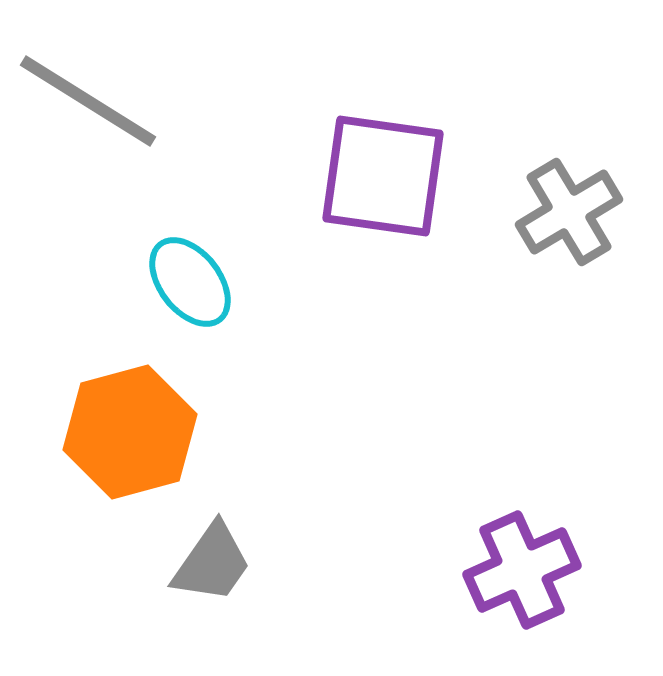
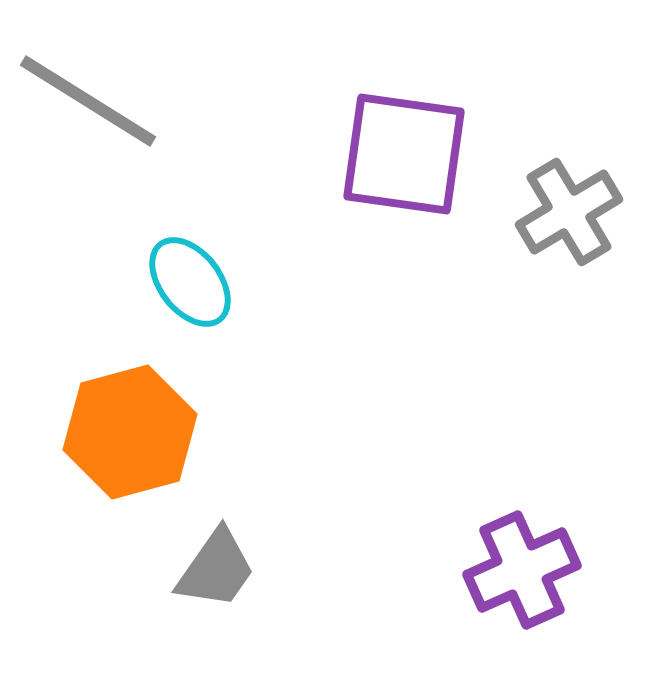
purple square: moved 21 px right, 22 px up
gray trapezoid: moved 4 px right, 6 px down
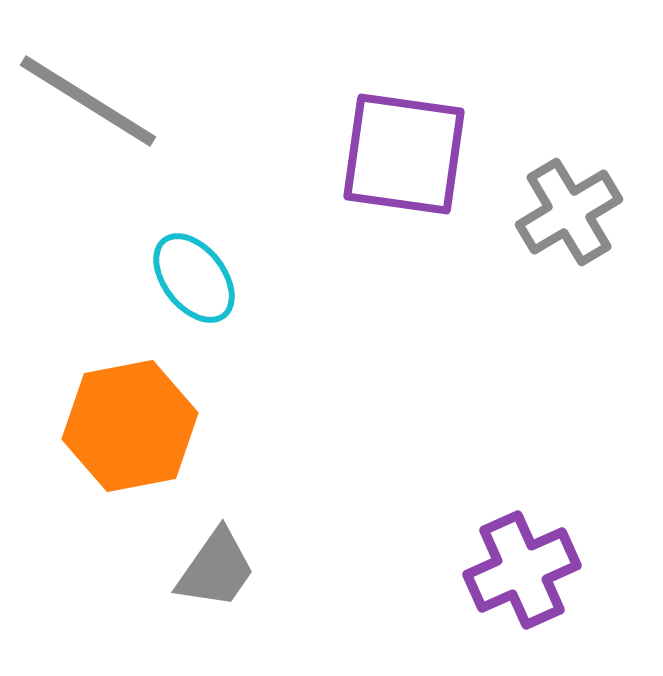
cyan ellipse: moved 4 px right, 4 px up
orange hexagon: moved 6 px up; rotated 4 degrees clockwise
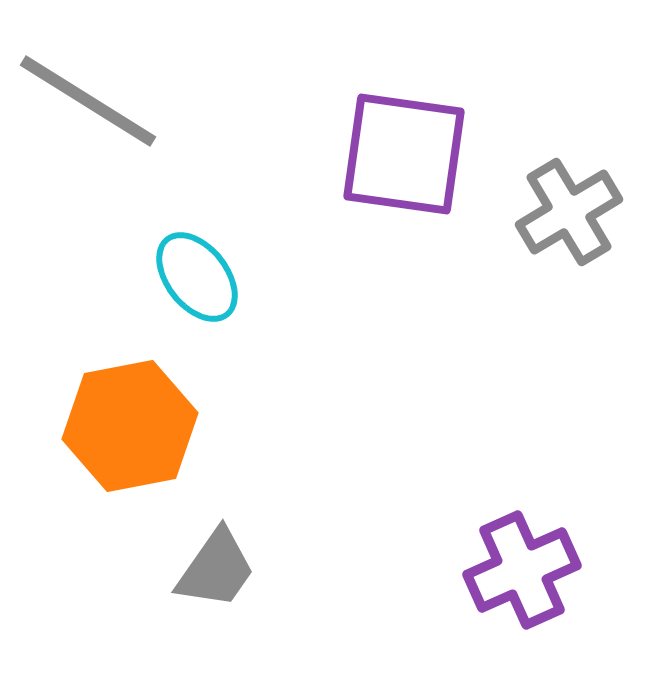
cyan ellipse: moved 3 px right, 1 px up
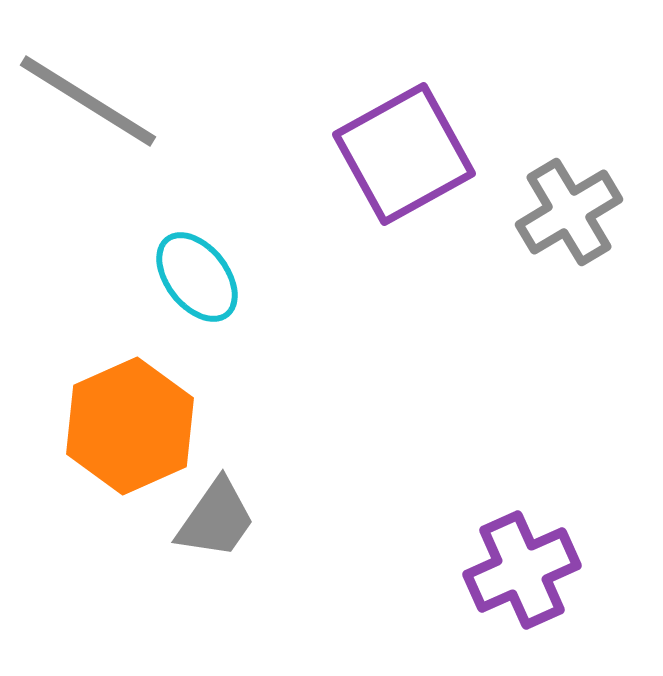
purple square: rotated 37 degrees counterclockwise
orange hexagon: rotated 13 degrees counterclockwise
gray trapezoid: moved 50 px up
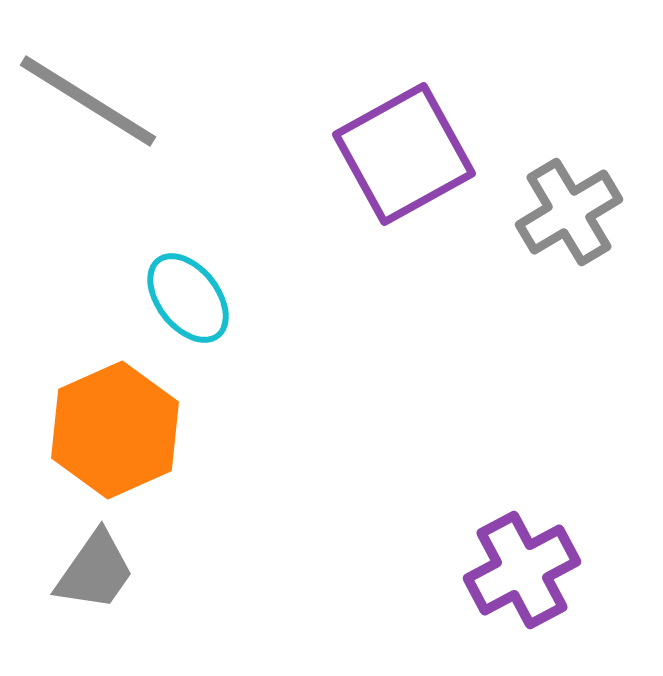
cyan ellipse: moved 9 px left, 21 px down
orange hexagon: moved 15 px left, 4 px down
gray trapezoid: moved 121 px left, 52 px down
purple cross: rotated 4 degrees counterclockwise
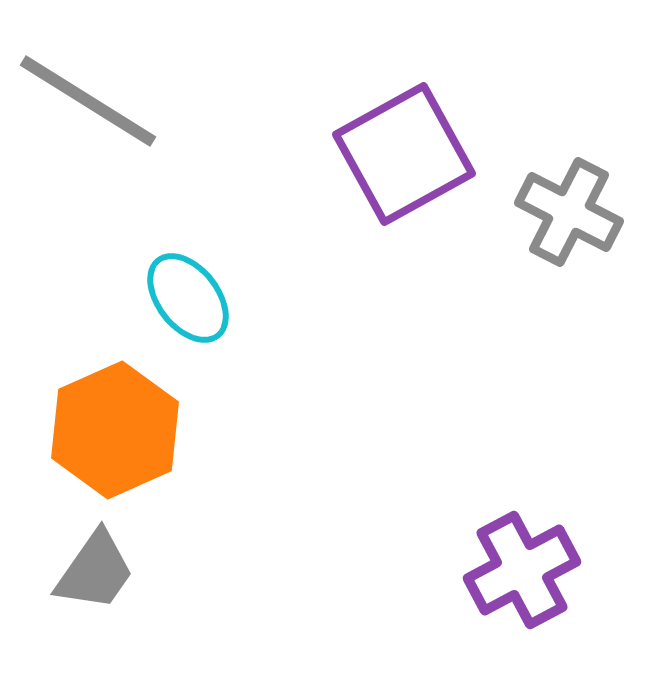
gray cross: rotated 32 degrees counterclockwise
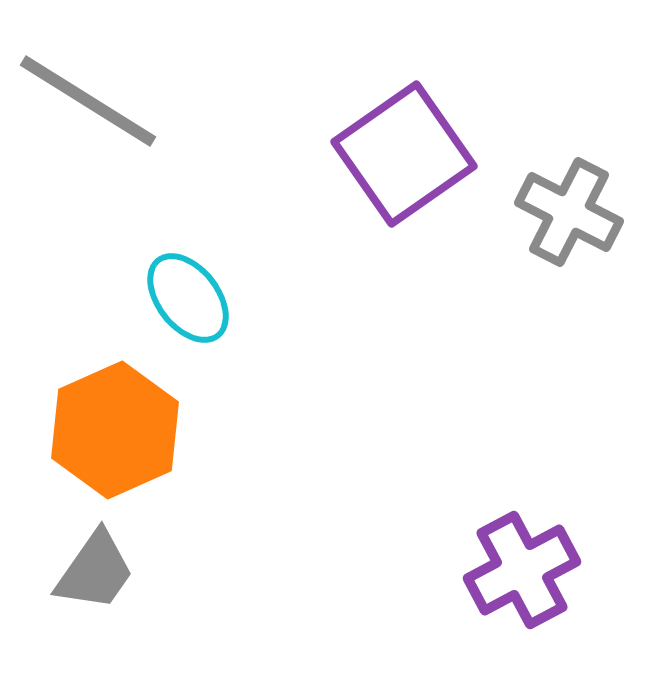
purple square: rotated 6 degrees counterclockwise
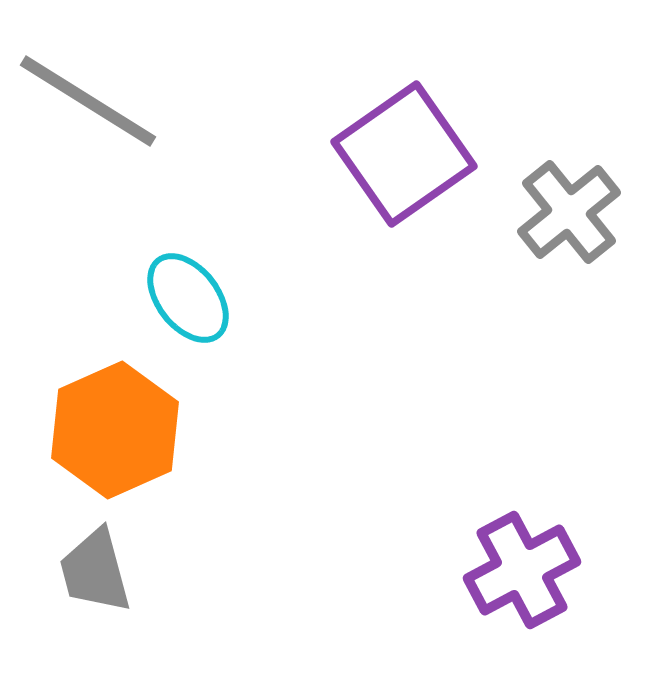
gray cross: rotated 24 degrees clockwise
gray trapezoid: rotated 130 degrees clockwise
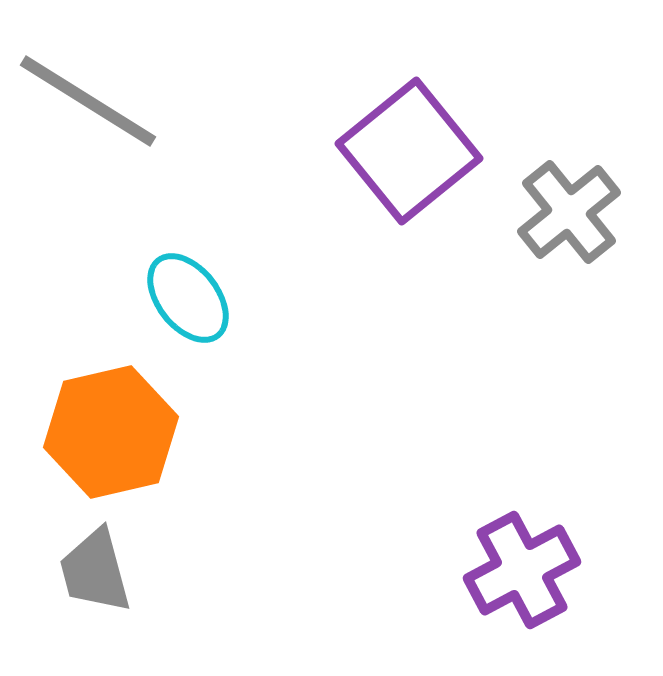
purple square: moved 5 px right, 3 px up; rotated 4 degrees counterclockwise
orange hexagon: moved 4 px left, 2 px down; rotated 11 degrees clockwise
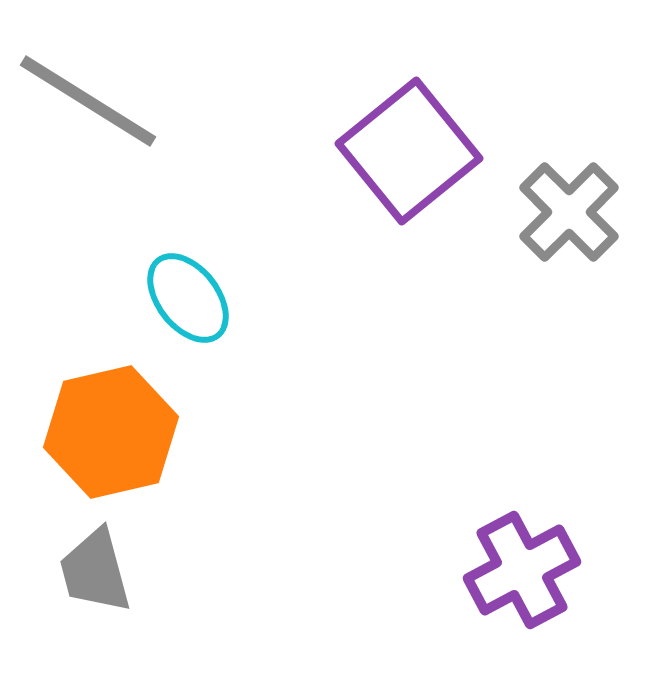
gray cross: rotated 6 degrees counterclockwise
